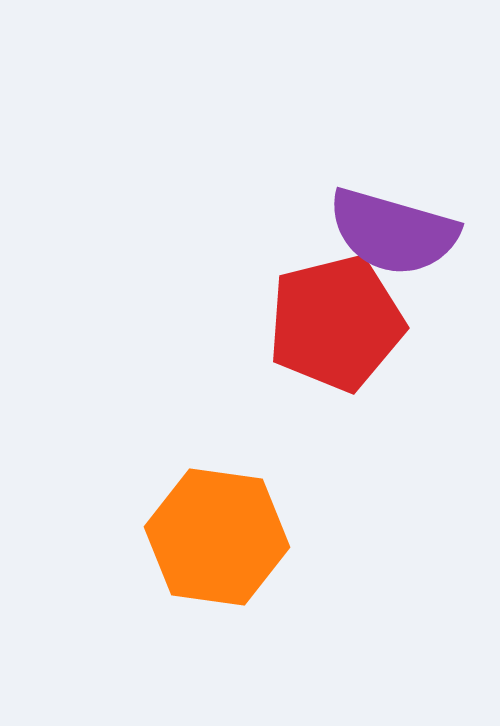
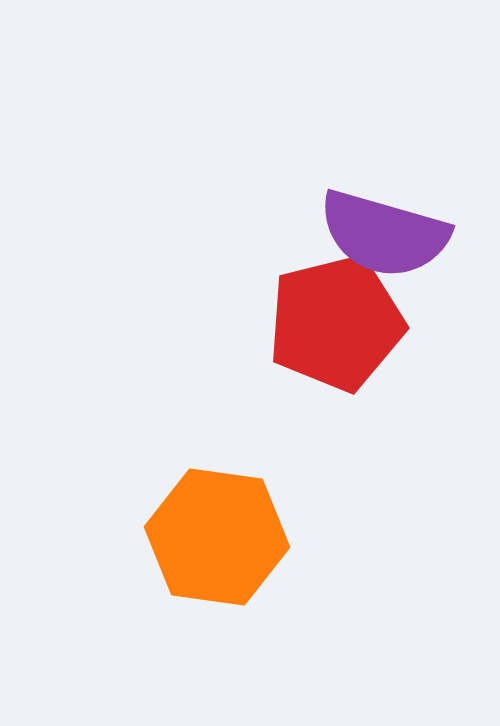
purple semicircle: moved 9 px left, 2 px down
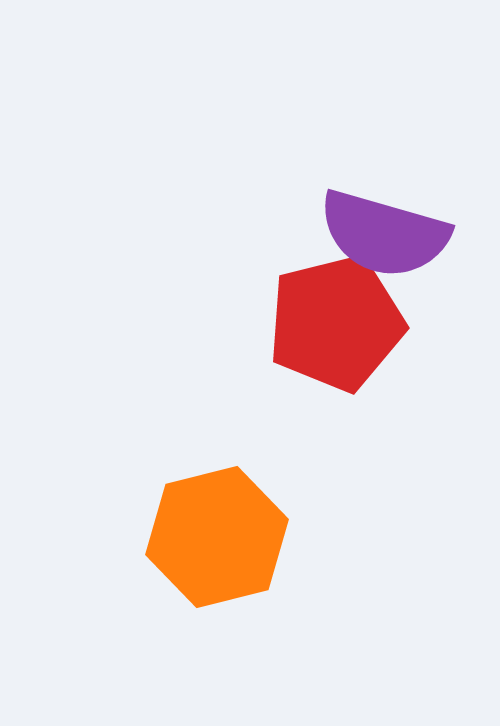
orange hexagon: rotated 22 degrees counterclockwise
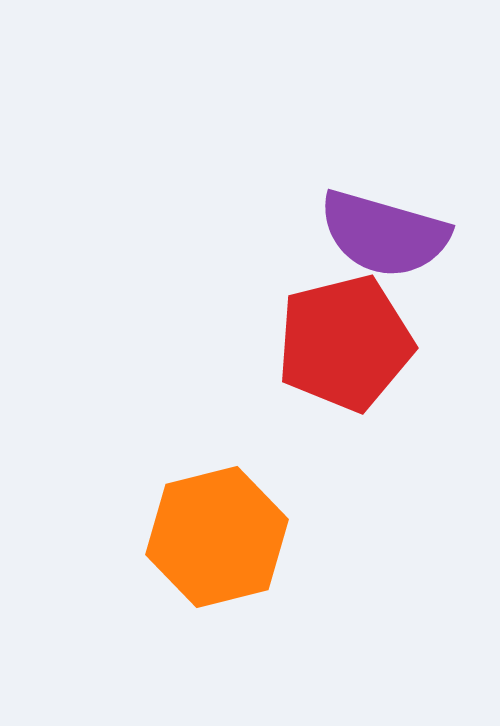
red pentagon: moved 9 px right, 20 px down
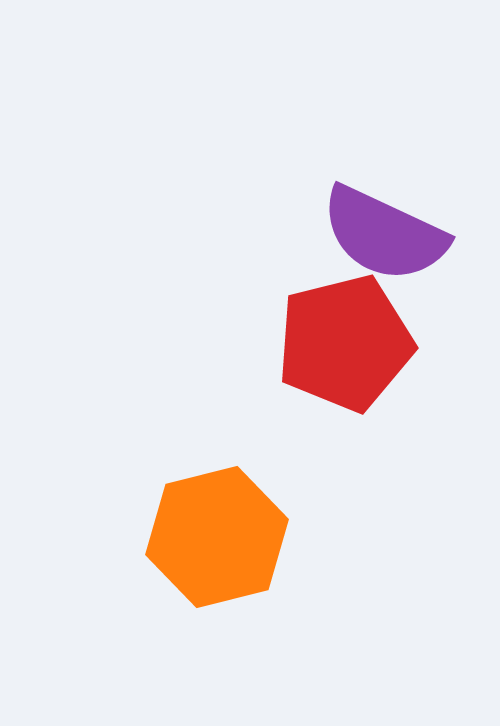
purple semicircle: rotated 9 degrees clockwise
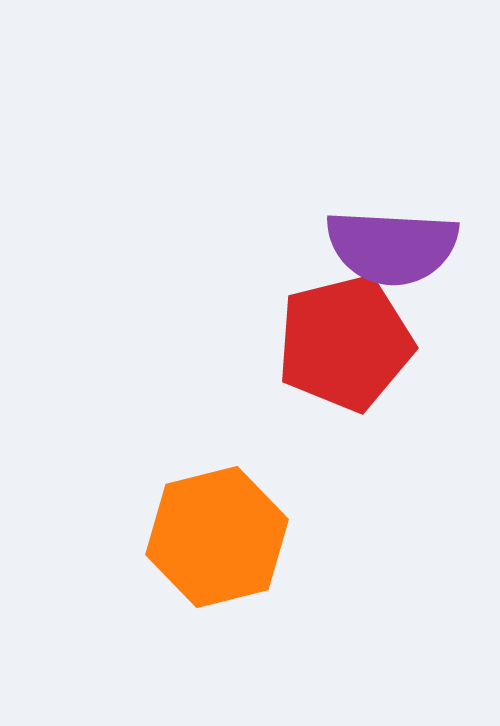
purple semicircle: moved 8 px right, 13 px down; rotated 22 degrees counterclockwise
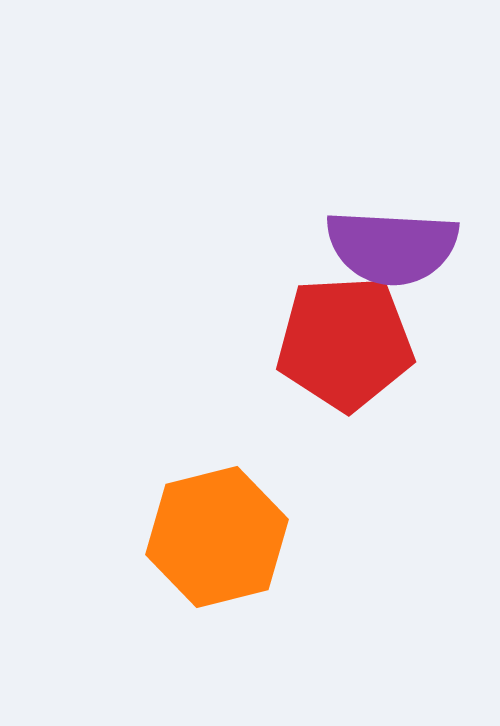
red pentagon: rotated 11 degrees clockwise
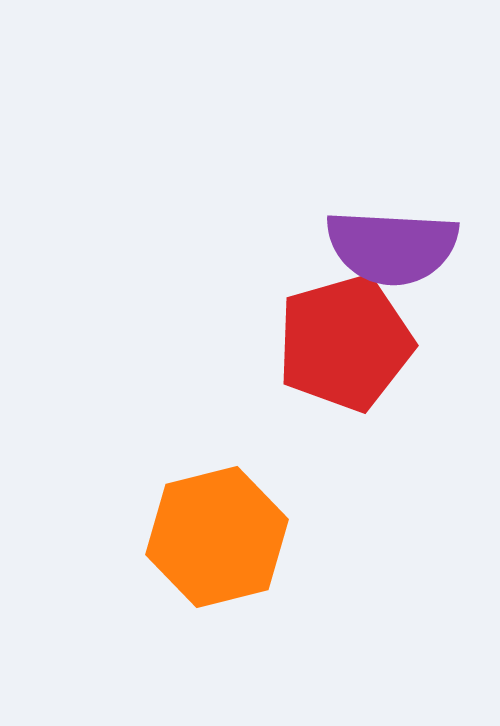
red pentagon: rotated 13 degrees counterclockwise
